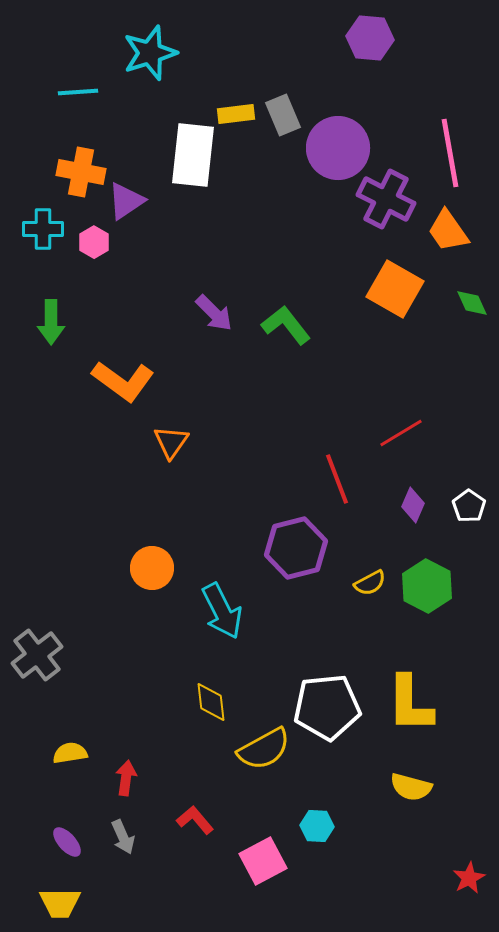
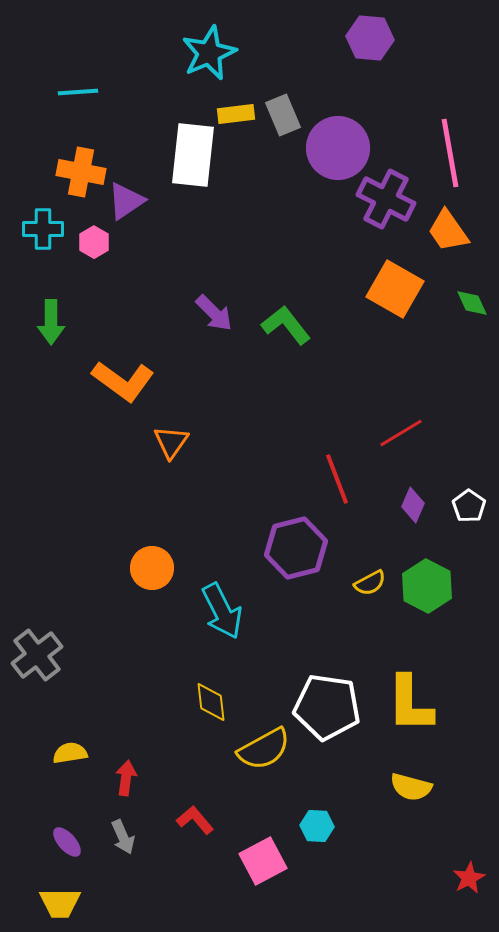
cyan star at (150, 53): moved 59 px right; rotated 6 degrees counterclockwise
white pentagon at (327, 707): rotated 14 degrees clockwise
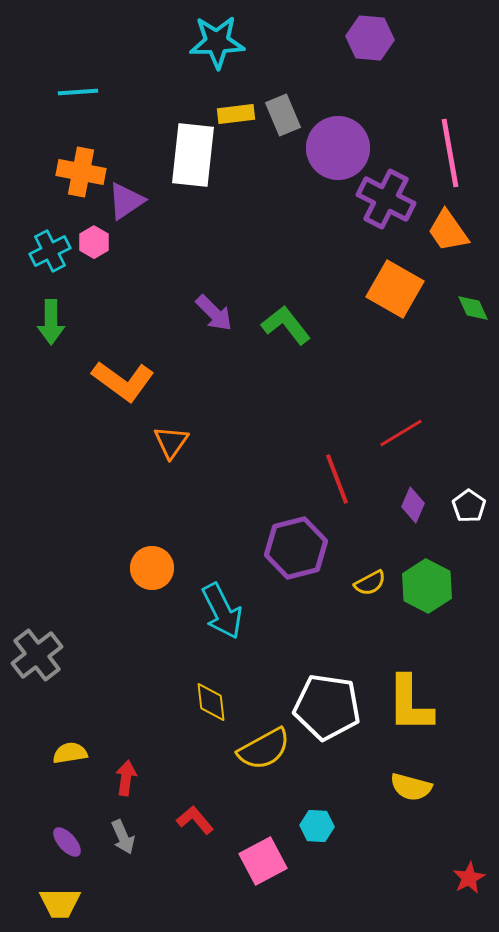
cyan star at (209, 53): moved 8 px right, 11 px up; rotated 22 degrees clockwise
cyan cross at (43, 229): moved 7 px right, 22 px down; rotated 27 degrees counterclockwise
green diamond at (472, 303): moved 1 px right, 5 px down
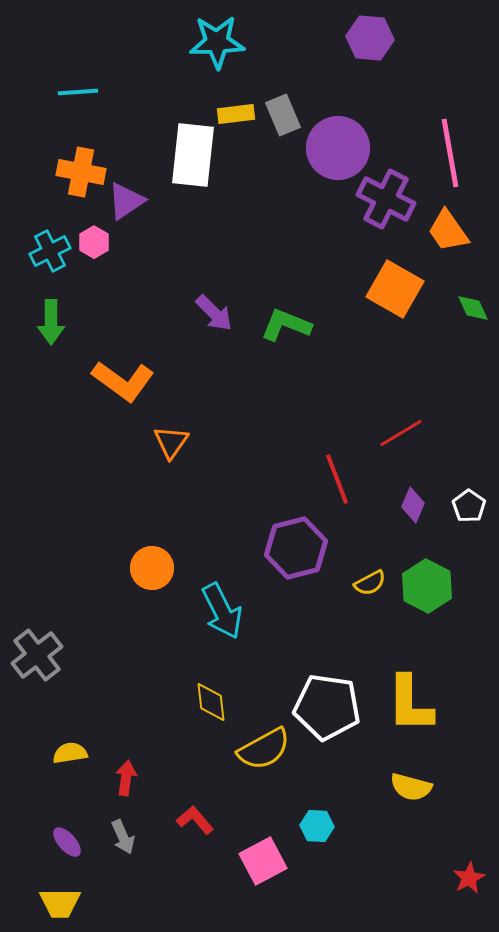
green L-shape at (286, 325): rotated 30 degrees counterclockwise
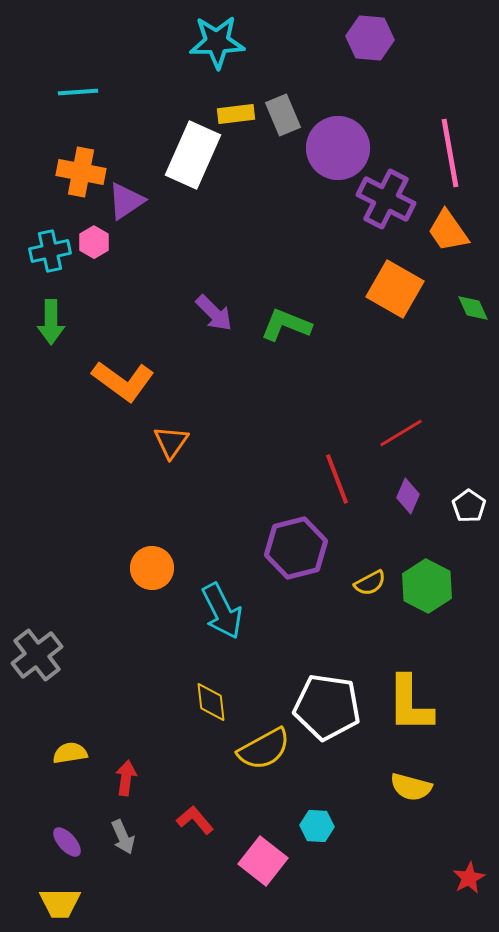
white rectangle at (193, 155): rotated 18 degrees clockwise
cyan cross at (50, 251): rotated 15 degrees clockwise
purple diamond at (413, 505): moved 5 px left, 9 px up
pink square at (263, 861): rotated 24 degrees counterclockwise
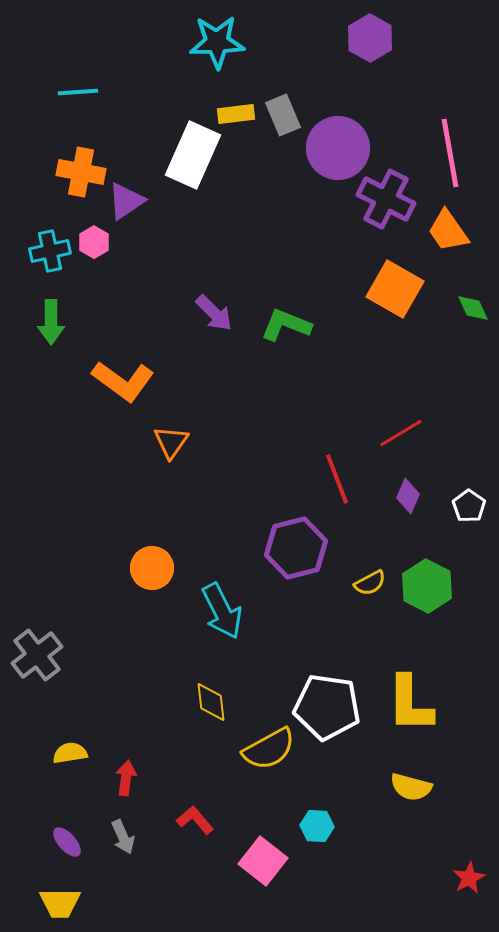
purple hexagon at (370, 38): rotated 24 degrees clockwise
yellow semicircle at (264, 749): moved 5 px right
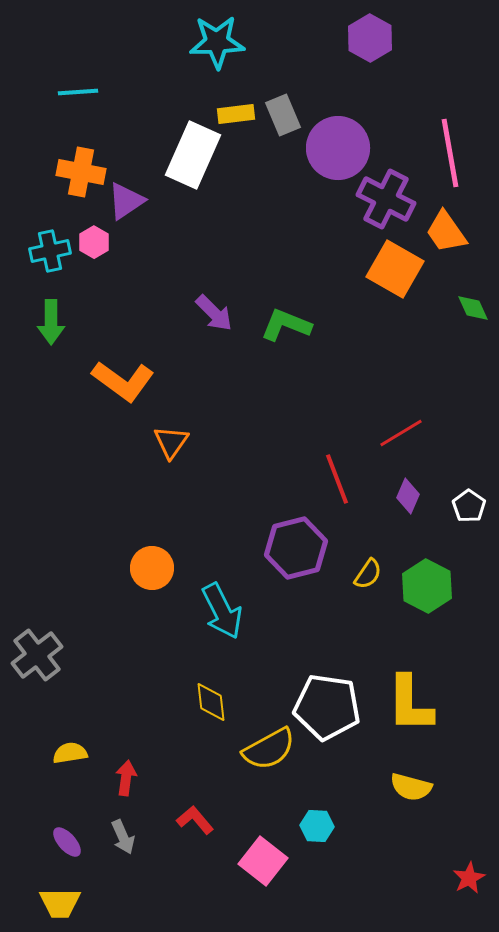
orange trapezoid at (448, 231): moved 2 px left, 1 px down
orange square at (395, 289): moved 20 px up
yellow semicircle at (370, 583): moved 2 px left, 9 px up; rotated 28 degrees counterclockwise
